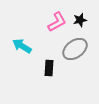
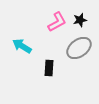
gray ellipse: moved 4 px right, 1 px up
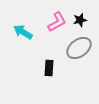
cyan arrow: moved 1 px right, 14 px up
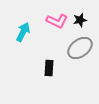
pink L-shape: moved 1 px up; rotated 55 degrees clockwise
cyan arrow: rotated 84 degrees clockwise
gray ellipse: moved 1 px right
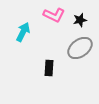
pink L-shape: moved 3 px left, 6 px up
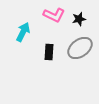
black star: moved 1 px left, 1 px up
black rectangle: moved 16 px up
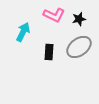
gray ellipse: moved 1 px left, 1 px up
